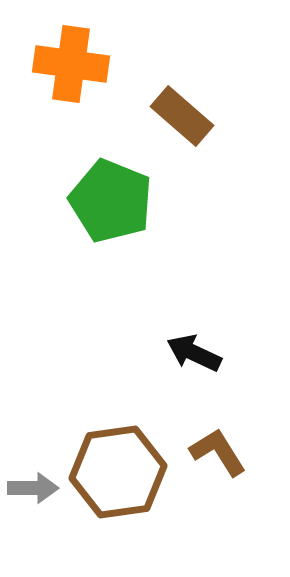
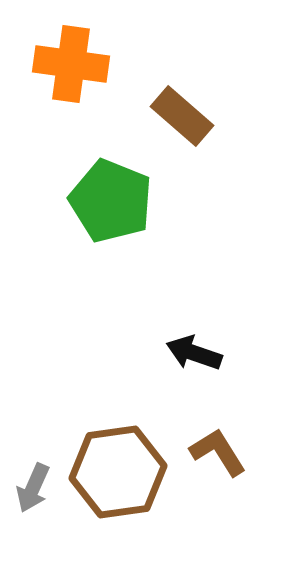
black arrow: rotated 6 degrees counterclockwise
gray arrow: rotated 114 degrees clockwise
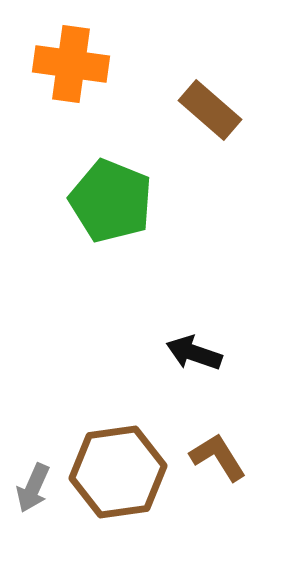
brown rectangle: moved 28 px right, 6 px up
brown L-shape: moved 5 px down
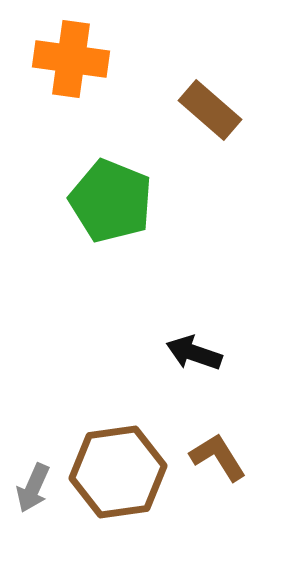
orange cross: moved 5 px up
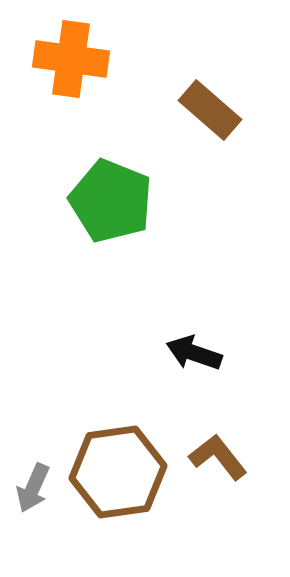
brown L-shape: rotated 6 degrees counterclockwise
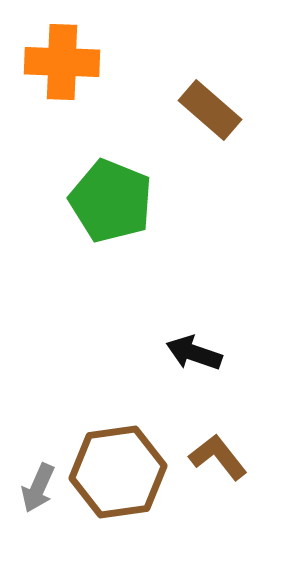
orange cross: moved 9 px left, 3 px down; rotated 6 degrees counterclockwise
gray arrow: moved 5 px right
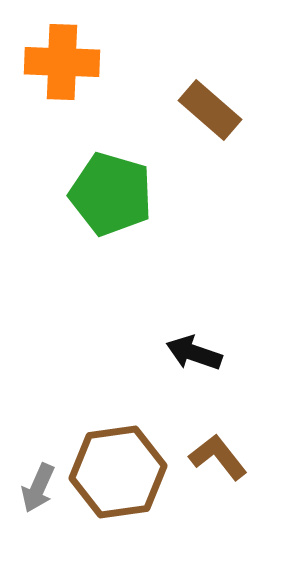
green pentagon: moved 7 px up; rotated 6 degrees counterclockwise
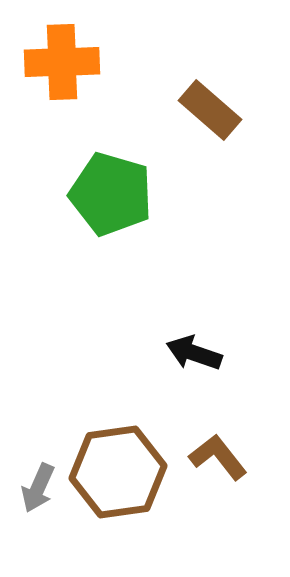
orange cross: rotated 4 degrees counterclockwise
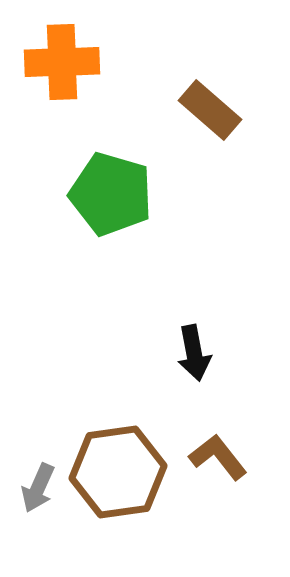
black arrow: rotated 120 degrees counterclockwise
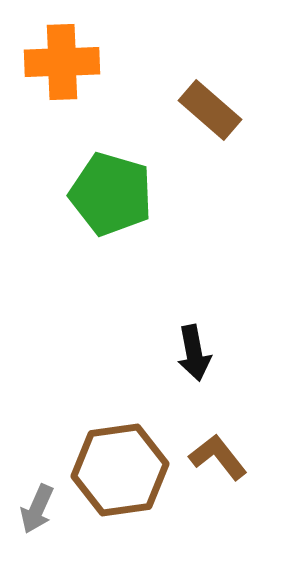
brown hexagon: moved 2 px right, 2 px up
gray arrow: moved 1 px left, 21 px down
